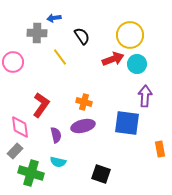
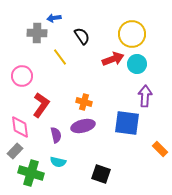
yellow circle: moved 2 px right, 1 px up
pink circle: moved 9 px right, 14 px down
orange rectangle: rotated 35 degrees counterclockwise
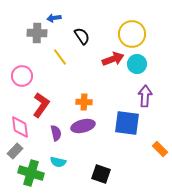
orange cross: rotated 14 degrees counterclockwise
purple semicircle: moved 2 px up
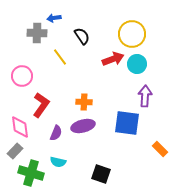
purple semicircle: rotated 35 degrees clockwise
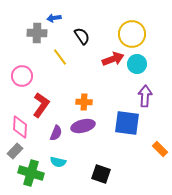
pink diamond: rotated 10 degrees clockwise
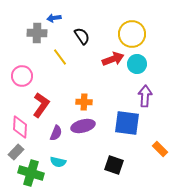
gray rectangle: moved 1 px right, 1 px down
black square: moved 13 px right, 9 px up
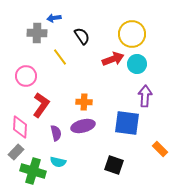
pink circle: moved 4 px right
purple semicircle: rotated 35 degrees counterclockwise
green cross: moved 2 px right, 2 px up
